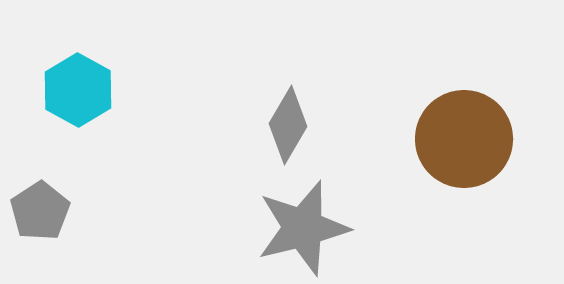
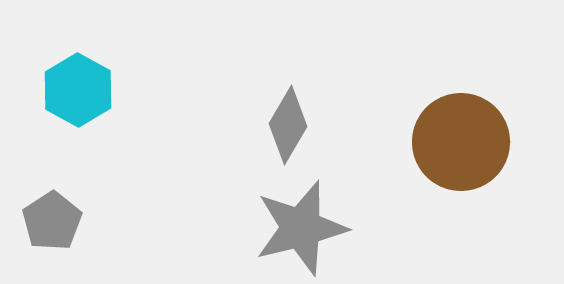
brown circle: moved 3 px left, 3 px down
gray pentagon: moved 12 px right, 10 px down
gray star: moved 2 px left
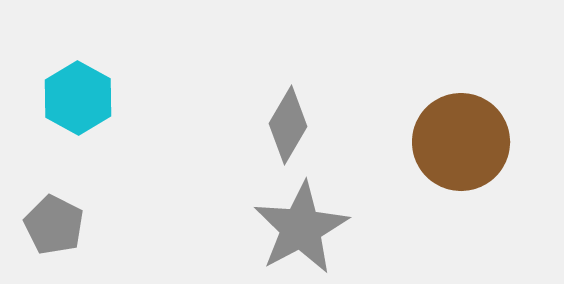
cyan hexagon: moved 8 px down
gray pentagon: moved 2 px right, 4 px down; rotated 12 degrees counterclockwise
gray star: rotated 14 degrees counterclockwise
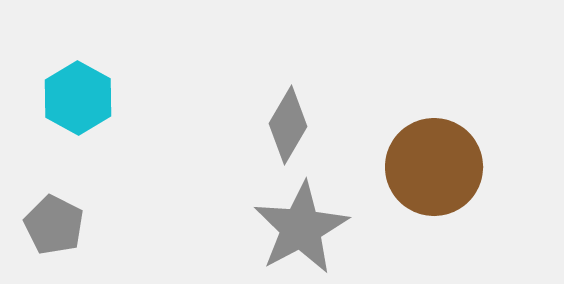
brown circle: moved 27 px left, 25 px down
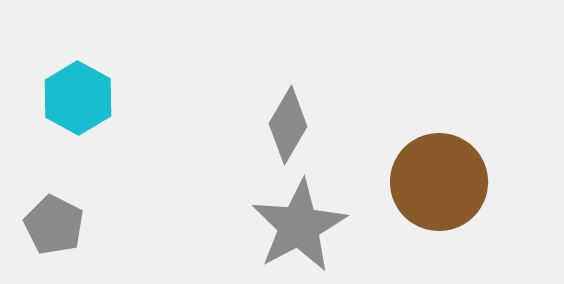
brown circle: moved 5 px right, 15 px down
gray star: moved 2 px left, 2 px up
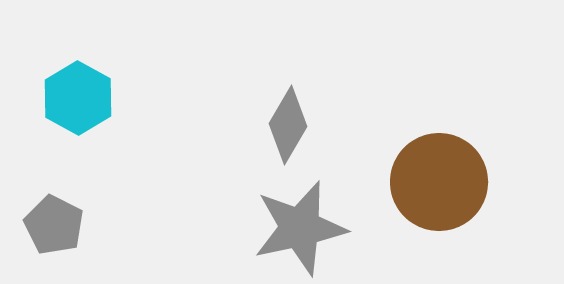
gray star: moved 1 px right, 2 px down; rotated 16 degrees clockwise
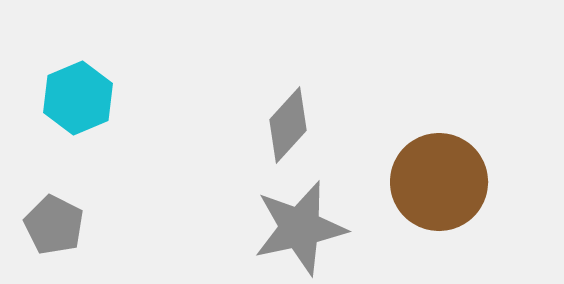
cyan hexagon: rotated 8 degrees clockwise
gray diamond: rotated 12 degrees clockwise
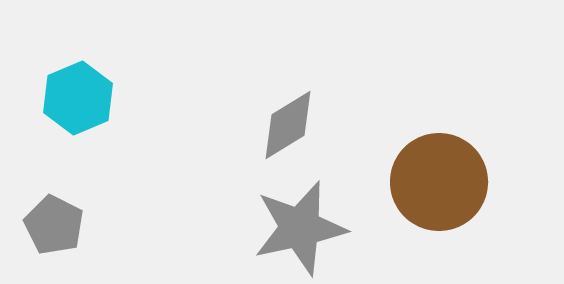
gray diamond: rotated 16 degrees clockwise
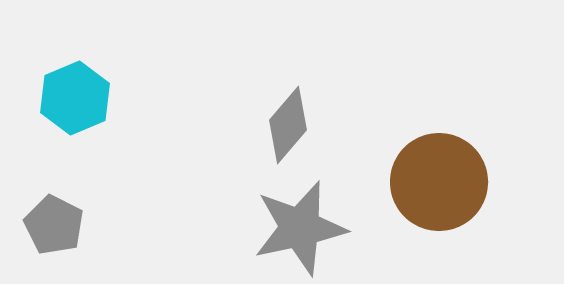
cyan hexagon: moved 3 px left
gray diamond: rotated 18 degrees counterclockwise
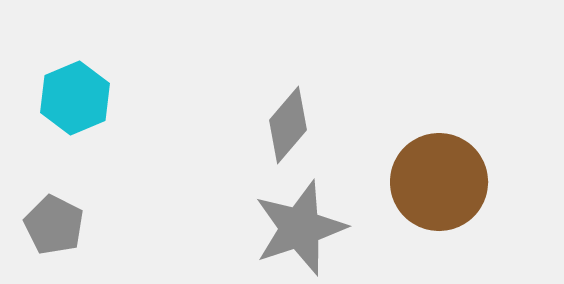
gray star: rotated 6 degrees counterclockwise
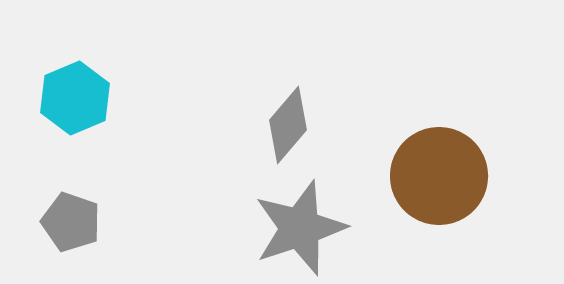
brown circle: moved 6 px up
gray pentagon: moved 17 px right, 3 px up; rotated 8 degrees counterclockwise
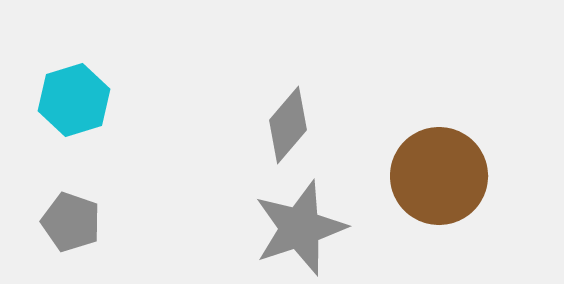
cyan hexagon: moved 1 px left, 2 px down; rotated 6 degrees clockwise
